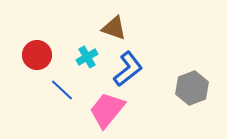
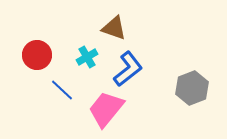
pink trapezoid: moved 1 px left, 1 px up
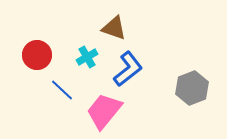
pink trapezoid: moved 2 px left, 2 px down
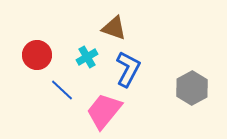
blue L-shape: rotated 24 degrees counterclockwise
gray hexagon: rotated 8 degrees counterclockwise
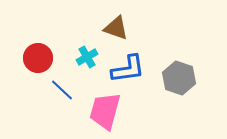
brown triangle: moved 2 px right
red circle: moved 1 px right, 3 px down
blue L-shape: rotated 54 degrees clockwise
gray hexagon: moved 13 px left, 10 px up; rotated 12 degrees counterclockwise
pink trapezoid: moved 1 px right; rotated 24 degrees counterclockwise
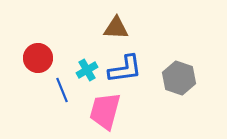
brown triangle: rotated 16 degrees counterclockwise
cyan cross: moved 13 px down
blue L-shape: moved 3 px left
blue line: rotated 25 degrees clockwise
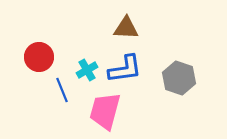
brown triangle: moved 10 px right
red circle: moved 1 px right, 1 px up
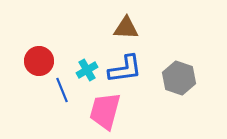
red circle: moved 4 px down
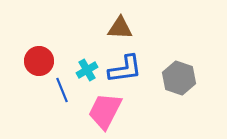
brown triangle: moved 6 px left
pink trapezoid: rotated 12 degrees clockwise
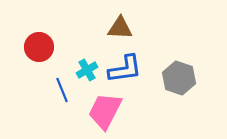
red circle: moved 14 px up
